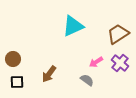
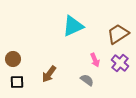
pink arrow: moved 1 px left, 2 px up; rotated 80 degrees counterclockwise
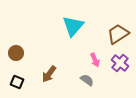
cyan triangle: rotated 25 degrees counterclockwise
brown circle: moved 3 px right, 6 px up
black square: rotated 24 degrees clockwise
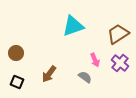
cyan triangle: rotated 30 degrees clockwise
gray semicircle: moved 2 px left, 3 px up
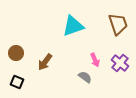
brown trapezoid: moved 10 px up; rotated 105 degrees clockwise
brown arrow: moved 4 px left, 12 px up
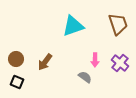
brown circle: moved 6 px down
pink arrow: rotated 24 degrees clockwise
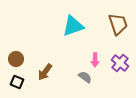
brown arrow: moved 10 px down
